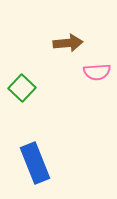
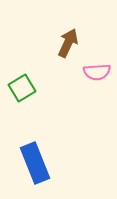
brown arrow: rotated 60 degrees counterclockwise
green square: rotated 16 degrees clockwise
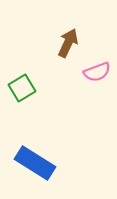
pink semicircle: rotated 16 degrees counterclockwise
blue rectangle: rotated 36 degrees counterclockwise
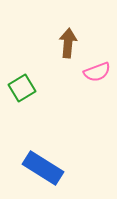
brown arrow: rotated 20 degrees counterclockwise
blue rectangle: moved 8 px right, 5 px down
